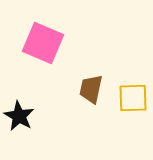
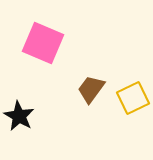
brown trapezoid: rotated 24 degrees clockwise
yellow square: rotated 24 degrees counterclockwise
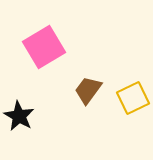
pink square: moved 1 px right, 4 px down; rotated 36 degrees clockwise
brown trapezoid: moved 3 px left, 1 px down
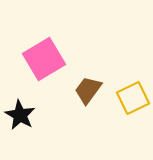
pink square: moved 12 px down
black star: moved 1 px right, 1 px up
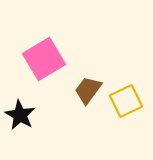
yellow square: moved 7 px left, 3 px down
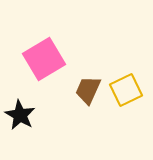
brown trapezoid: rotated 12 degrees counterclockwise
yellow square: moved 11 px up
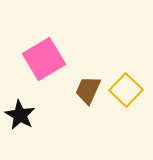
yellow square: rotated 20 degrees counterclockwise
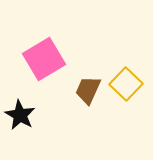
yellow square: moved 6 px up
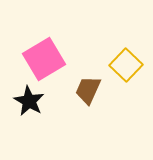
yellow square: moved 19 px up
black star: moved 9 px right, 14 px up
